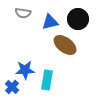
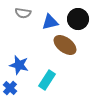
blue star: moved 6 px left, 5 px up; rotated 18 degrees clockwise
cyan rectangle: rotated 24 degrees clockwise
blue cross: moved 2 px left, 1 px down
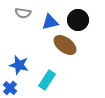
black circle: moved 1 px down
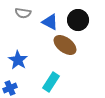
blue triangle: rotated 42 degrees clockwise
blue star: moved 1 px left, 5 px up; rotated 18 degrees clockwise
cyan rectangle: moved 4 px right, 2 px down
blue cross: rotated 24 degrees clockwise
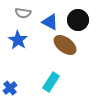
blue star: moved 20 px up
blue cross: rotated 16 degrees counterclockwise
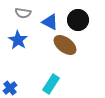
cyan rectangle: moved 2 px down
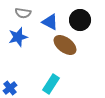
black circle: moved 2 px right
blue star: moved 3 px up; rotated 24 degrees clockwise
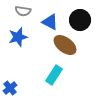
gray semicircle: moved 2 px up
cyan rectangle: moved 3 px right, 9 px up
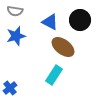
gray semicircle: moved 8 px left
blue star: moved 2 px left, 1 px up
brown ellipse: moved 2 px left, 2 px down
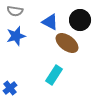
brown ellipse: moved 4 px right, 4 px up
